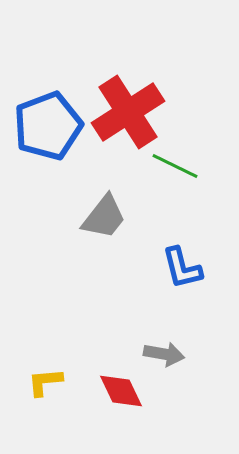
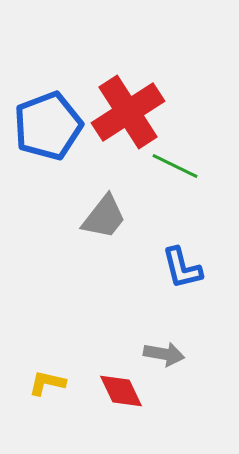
yellow L-shape: moved 2 px right, 1 px down; rotated 18 degrees clockwise
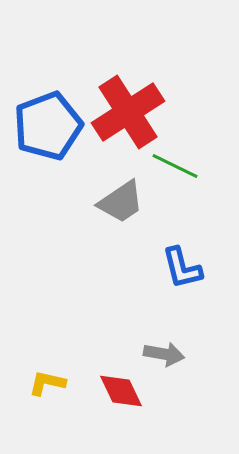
gray trapezoid: moved 17 px right, 15 px up; rotated 18 degrees clockwise
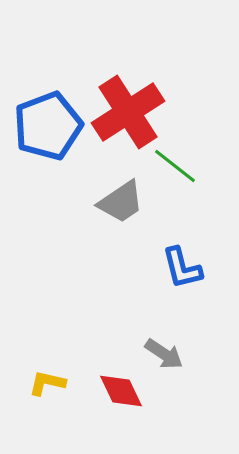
green line: rotated 12 degrees clockwise
gray arrow: rotated 24 degrees clockwise
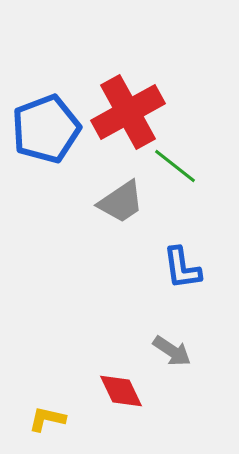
red cross: rotated 4 degrees clockwise
blue pentagon: moved 2 px left, 3 px down
blue L-shape: rotated 6 degrees clockwise
gray arrow: moved 8 px right, 3 px up
yellow L-shape: moved 36 px down
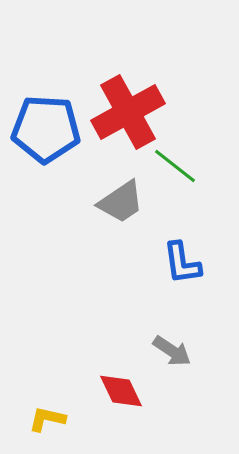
blue pentagon: rotated 24 degrees clockwise
blue L-shape: moved 5 px up
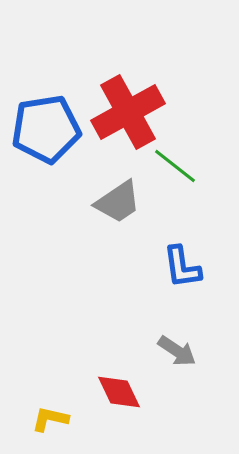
blue pentagon: rotated 12 degrees counterclockwise
gray trapezoid: moved 3 px left
blue L-shape: moved 4 px down
gray arrow: moved 5 px right
red diamond: moved 2 px left, 1 px down
yellow L-shape: moved 3 px right
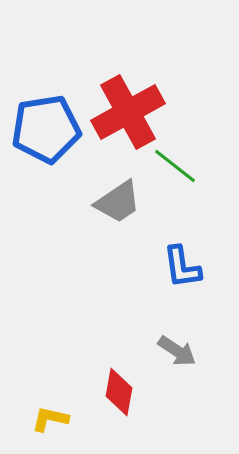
red diamond: rotated 36 degrees clockwise
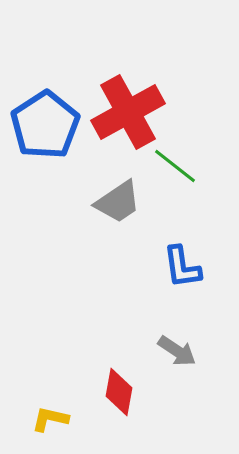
blue pentagon: moved 1 px left, 4 px up; rotated 24 degrees counterclockwise
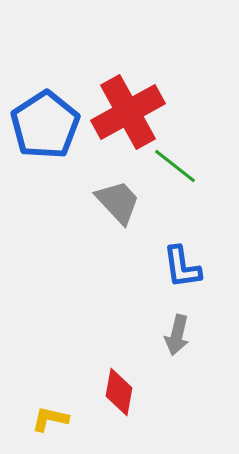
gray trapezoid: rotated 99 degrees counterclockwise
gray arrow: moved 16 px up; rotated 69 degrees clockwise
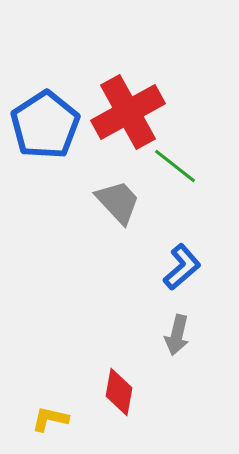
blue L-shape: rotated 123 degrees counterclockwise
